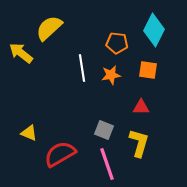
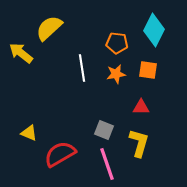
orange star: moved 5 px right, 1 px up
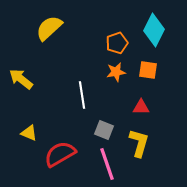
orange pentagon: rotated 25 degrees counterclockwise
yellow arrow: moved 26 px down
white line: moved 27 px down
orange star: moved 2 px up
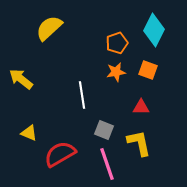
orange square: rotated 12 degrees clockwise
yellow L-shape: rotated 28 degrees counterclockwise
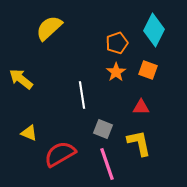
orange star: rotated 24 degrees counterclockwise
gray square: moved 1 px left, 1 px up
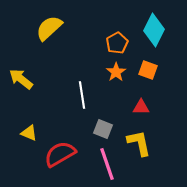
orange pentagon: rotated 10 degrees counterclockwise
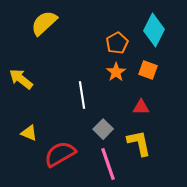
yellow semicircle: moved 5 px left, 5 px up
gray square: rotated 24 degrees clockwise
pink line: moved 1 px right
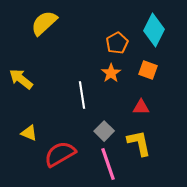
orange star: moved 5 px left, 1 px down
gray square: moved 1 px right, 2 px down
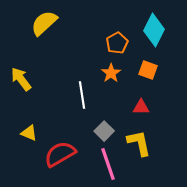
yellow arrow: rotated 15 degrees clockwise
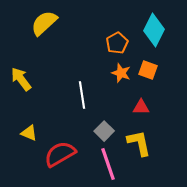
orange star: moved 10 px right; rotated 18 degrees counterclockwise
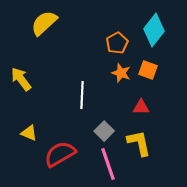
cyan diamond: rotated 12 degrees clockwise
white line: rotated 12 degrees clockwise
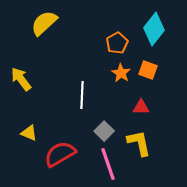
cyan diamond: moved 1 px up
orange star: rotated 12 degrees clockwise
